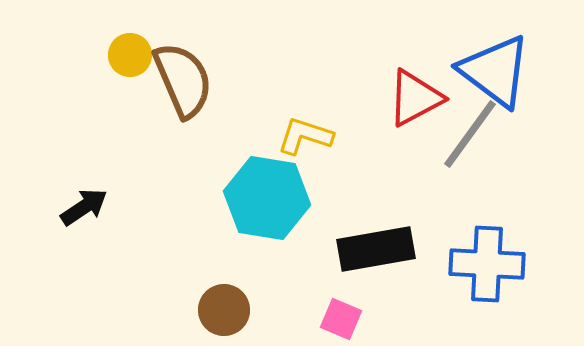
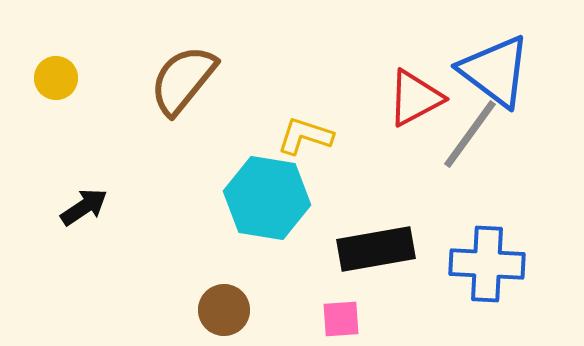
yellow circle: moved 74 px left, 23 px down
brown semicircle: rotated 118 degrees counterclockwise
pink square: rotated 27 degrees counterclockwise
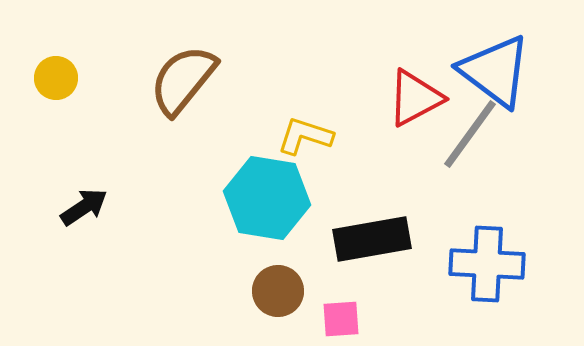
black rectangle: moved 4 px left, 10 px up
brown circle: moved 54 px right, 19 px up
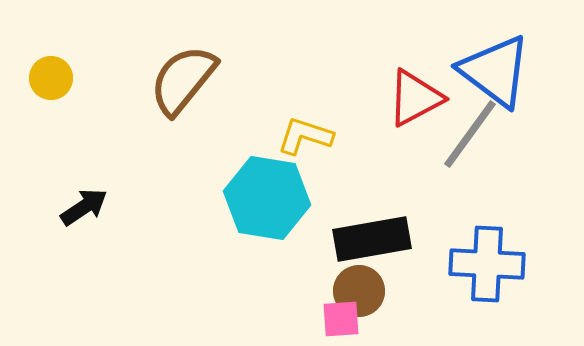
yellow circle: moved 5 px left
brown circle: moved 81 px right
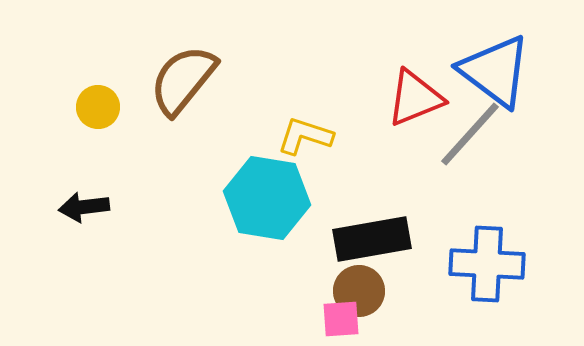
yellow circle: moved 47 px right, 29 px down
red triangle: rotated 6 degrees clockwise
gray line: rotated 6 degrees clockwise
black arrow: rotated 153 degrees counterclockwise
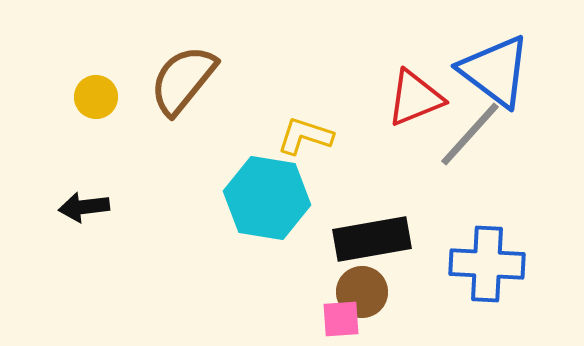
yellow circle: moved 2 px left, 10 px up
brown circle: moved 3 px right, 1 px down
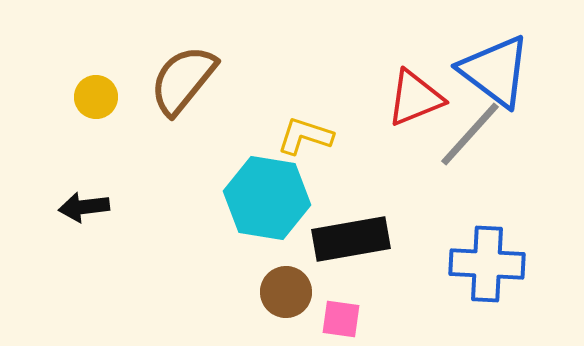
black rectangle: moved 21 px left
brown circle: moved 76 px left
pink square: rotated 12 degrees clockwise
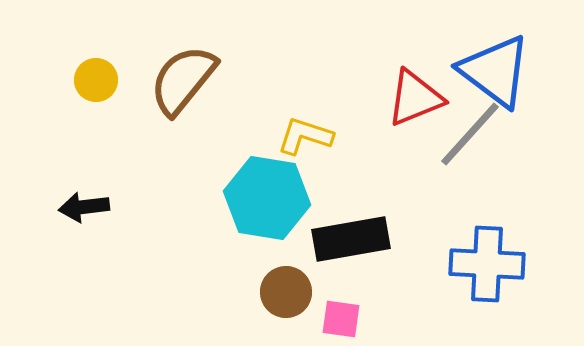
yellow circle: moved 17 px up
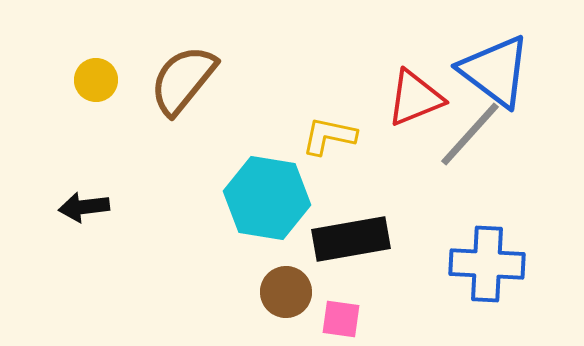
yellow L-shape: moved 24 px right; rotated 6 degrees counterclockwise
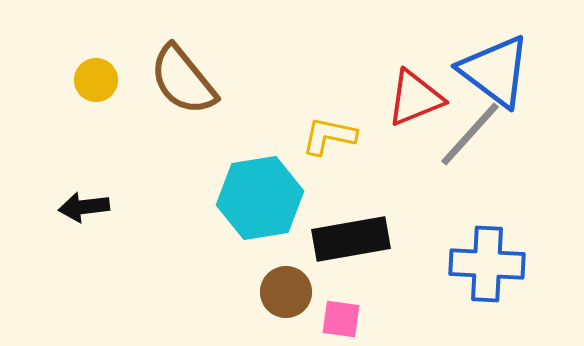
brown semicircle: rotated 78 degrees counterclockwise
cyan hexagon: moved 7 px left; rotated 18 degrees counterclockwise
